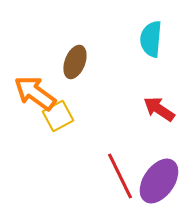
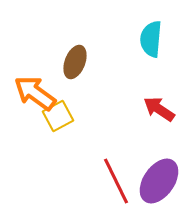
red line: moved 4 px left, 5 px down
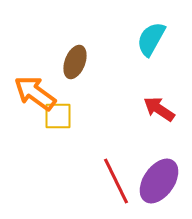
cyan semicircle: rotated 24 degrees clockwise
yellow square: rotated 28 degrees clockwise
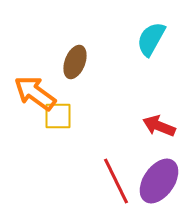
red arrow: moved 17 px down; rotated 12 degrees counterclockwise
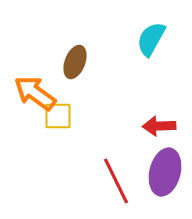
red arrow: rotated 24 degrees counterclockwise
purple ellipse: moved 6 px right, 9 px up; rotated 21 degrees counterclockwise
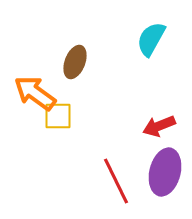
red arrow: rotated 20 degrees counterclockwise
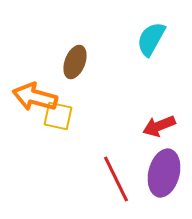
orange arrow: moved 4 px down; rotated 21 degrees counterclockwise
yellow square: rotated 12 degrees clockwise
purple ellipse: moved 1 px left, 1 px down
red line: moved 2 px up
